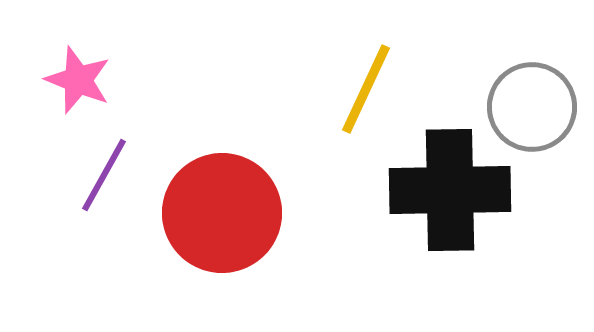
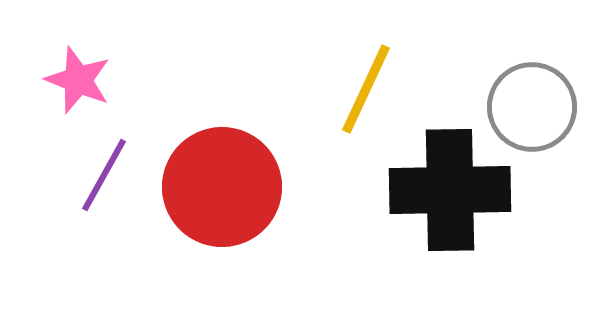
red circle: moved 26 px up
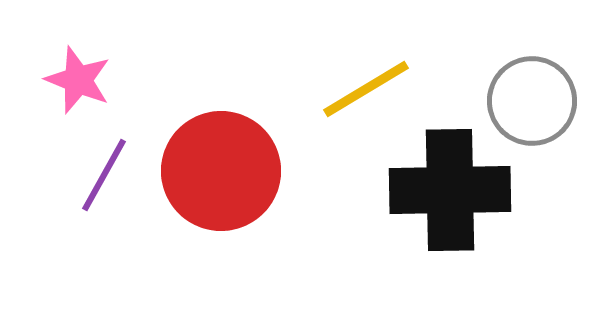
yellow line: rotated 34 degrees clockwise
gray circle: moved 6 px up
red circle: moved 1 px left, 16 px up
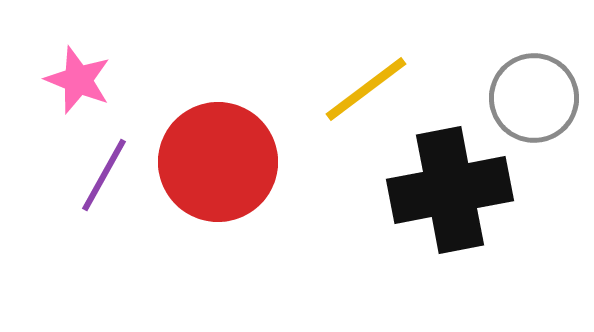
yellow line: rotated 6 degrees counterclockwise
gray circle: moved 2 px right, 3 px up
red circle: moved 3 px left, 9 px up
black cross: rotated 10 degrees counterclockwise
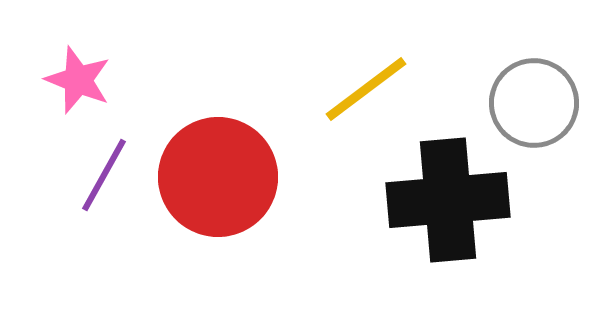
gray circle: moved 5 px down
red circle: moved 15 px down
black cross: moved 2 px left, 10 px down; rotated 6 degrees clockwise
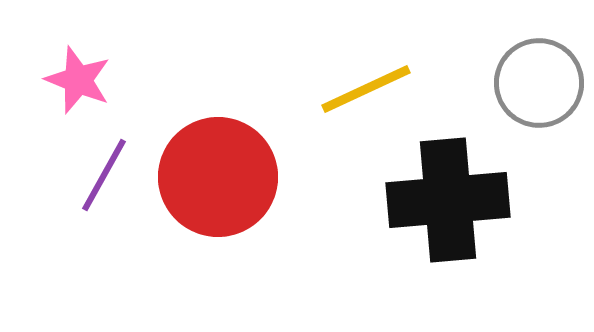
yellow line: rotated 12 degrees clockwise
gray circle: moved 5 px right, 20 px up
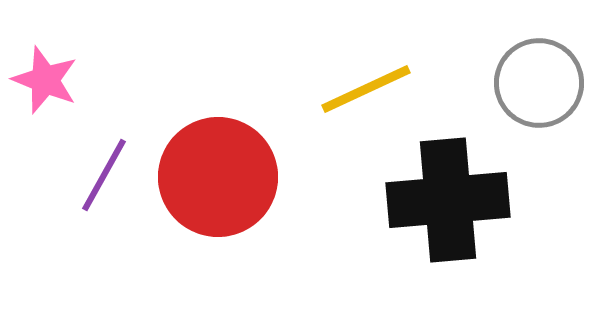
pink star: moved 33 px left
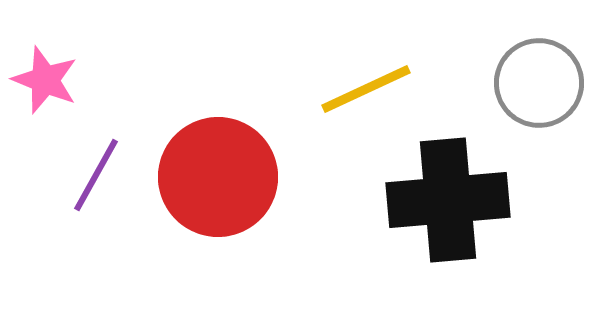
purple line: moved 8 px left
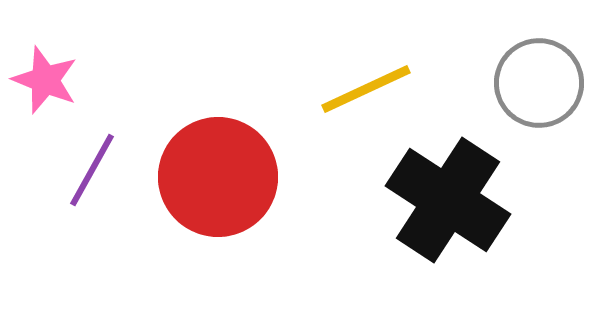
purple line: moved 4 px left, 5 px up
black cross: rotated 38 degrees clockwise
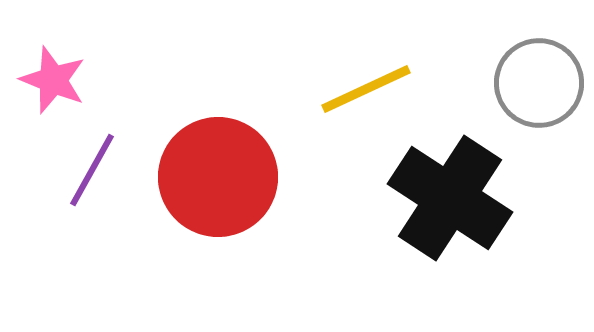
pink star: moved 8 px right
black cross: moved 2 px right, 2 px up
